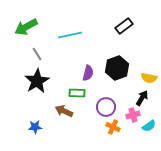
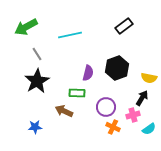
cyan semicircle: moved 3 px down
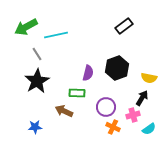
cyan line: moved 14 px left
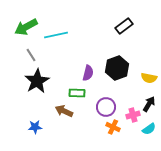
gray line: moved 6 px left, 1 px down
black arrow: moved 7 px right, 6 px down
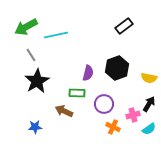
purple circle: moved 2 px left, 3 px up
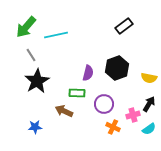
green arrow: rotated 20 degrees counterclockwise
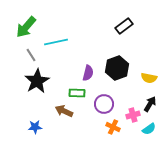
cyan line: moved 7 px down
black arrow: moved 1 px right
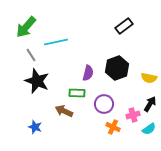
black star: rotated 20 degrees counterclockwise
blue star: rotated 24 degrees clockwise
